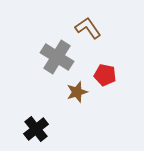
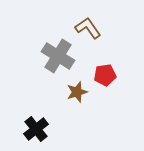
gray cross: moved 1 px right, 1 px up
red pentagon: rotated 20 degrees counterclockwise
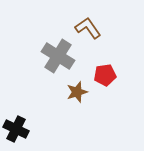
black cross: moved 20 px left; rotated 25 degrees counterclockwise
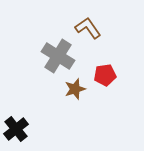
brown star: moved 2 px left, 3 px up
black cross: rotated 25 degrees clockwise
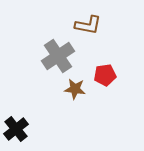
brown L-shape: moved 3 px up; rotated 136 degrees clockwise
gray cross: rotated 24 degrees clockwise
brown star: rotated 25 degrees clockwise
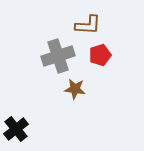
brown L-shape: rotated 8 degrees counterclockwise
gray cross: rotated 16 degrees clockwise
red pentagon: moved 5 px left, 20 px up; rotated 10 degrees counterclockwise
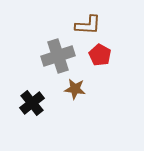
red pentagon: rotated 25 degrees counterclockwise
black cross: moved 16 px right, 26 px up
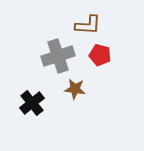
red pentagon: rotated 15 degrees counterclockwise
